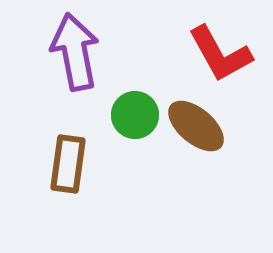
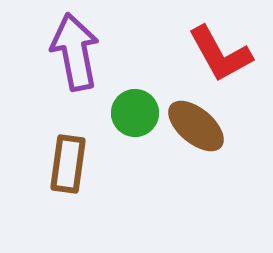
green circle: moved 2 px up
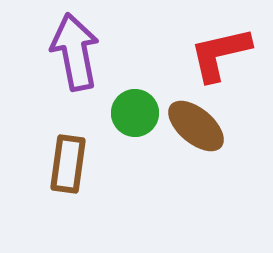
red L-shape: rotated 106 degrees clockwise
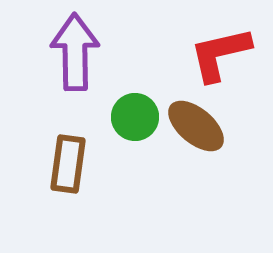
purple arrow: rotated 10 degrees clockwise
green circle: moved 4 px down
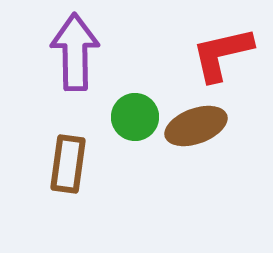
red L-shape: moved 2 px right
brown ellipse: rotated 60 degrees counterclockwise
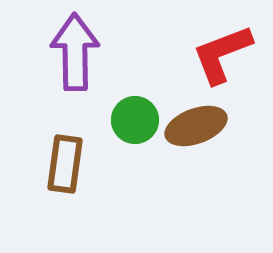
red L-shape: rotated 8 degrees counterclockwise
green circle: moved 3 px down
brown rectangle: moved 3 px left
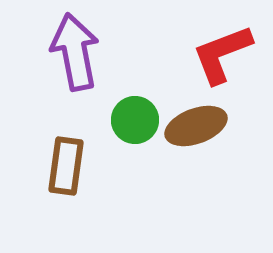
purple arrow: rotated 10 degrees counterclockwise
brown rectangle: moved 1 px right, 2 px down
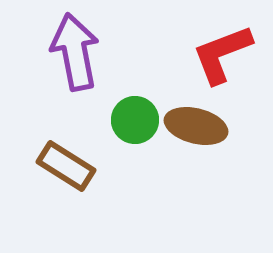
brown ellipse: rotated 34 degrees clockwise
brown rectangle: rotated 66 degrees counterclockwise
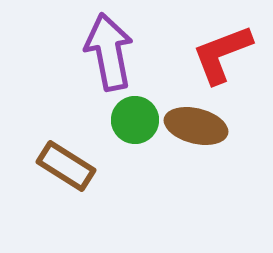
purple arrow: moved 34 px right
